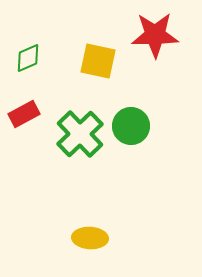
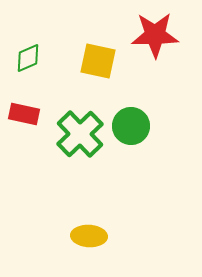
red rectangle: rotated 40 degrees clockwise
yellow ellipse: moved 1 px left, 2 px up
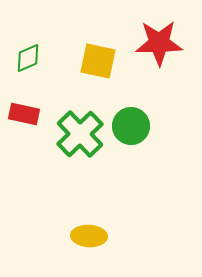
red star: moved 4 px right, 8 px down
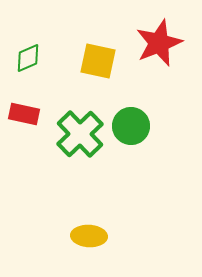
red star: rotated 21 degrees counterclockwise
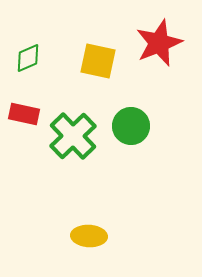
green cross: moved 7 px left, 2 px down
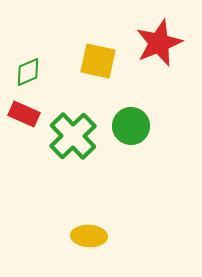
green diamond: moved 14 px down
red rectangle: rotated 12 degrees clockwise
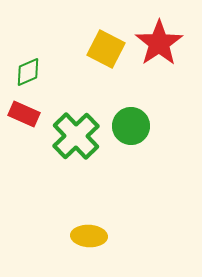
red star: rotated 12 degrees counterclockwise
yellow square: moved 8 px right, 12 px up; rotated 15 degrees clockwise
green cross: moved 3 px right
